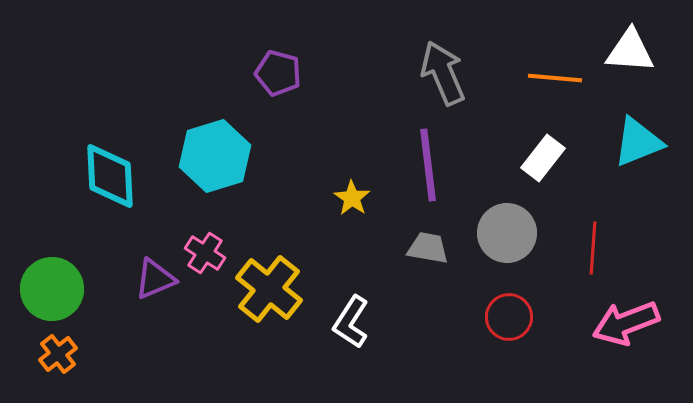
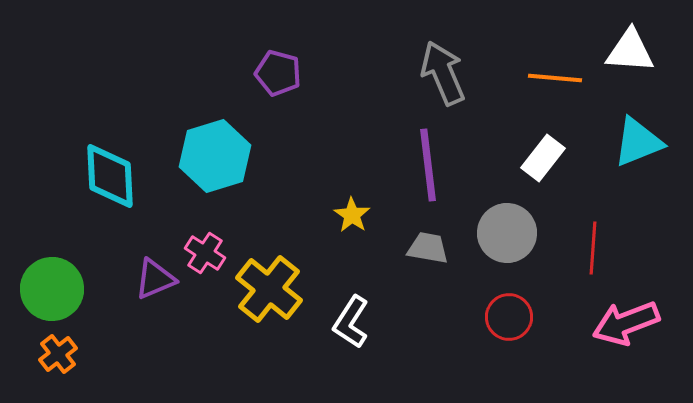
yellow star: moved 17 px down
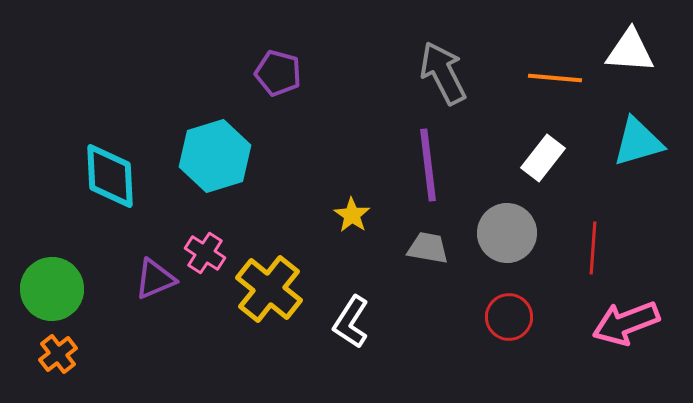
gray arrow: rotated 4 degrees counterclockwise
cyan triangle: rotated 6 degrees clockwise
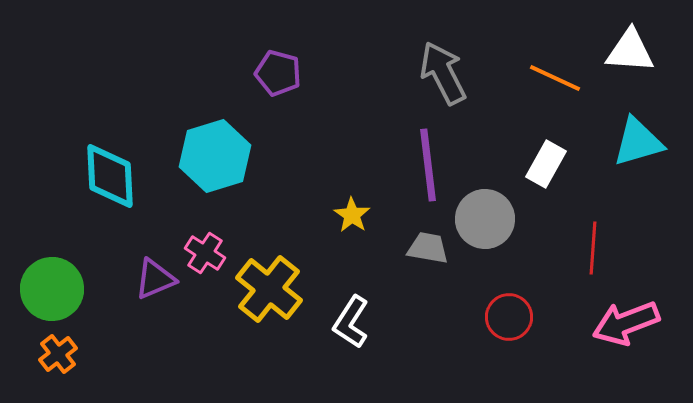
orange line: rotated 20 degrees clockwise
white rectangle: moved 3 px right, 6 px down; rotated 9 degrees counterclockwise
gray circle: moved 22 px left, 14 px up
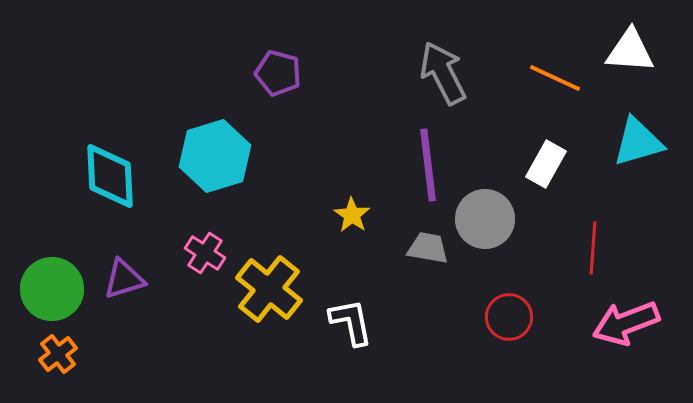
purple triangle: moved 31 px left; rotated 6 degrees clockwise
white L-shape: rotated 136 degrees clockwise
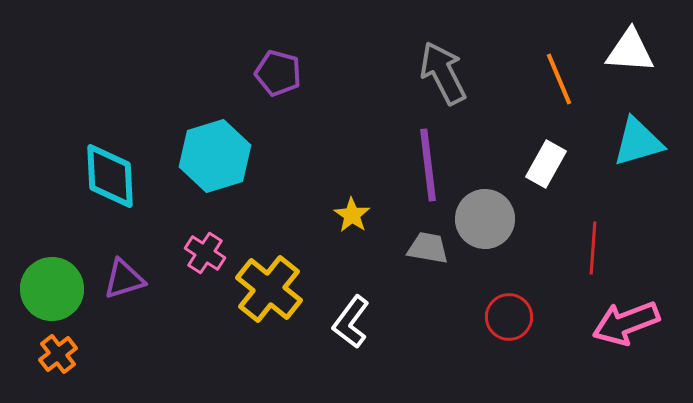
orange line: moved 4 px right, 1 px down; rotated 42 degrees clockwise
white L-shape: rotated 132 degrees counterclockwise
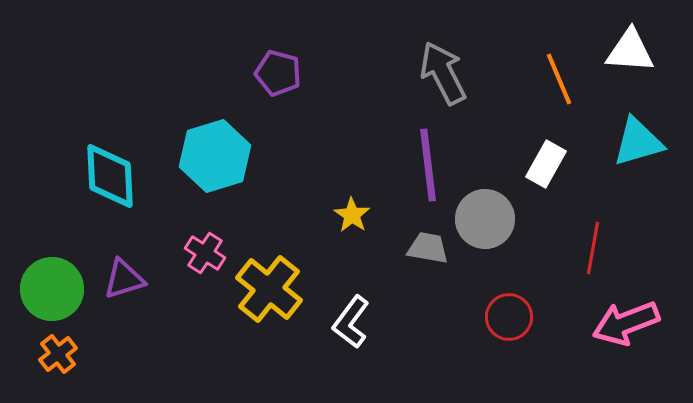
red line: rotated 6 degrees clockwise
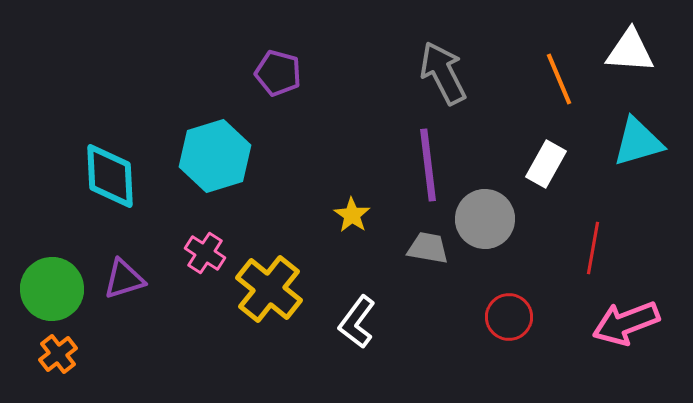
white L-shape: moved 6 px right
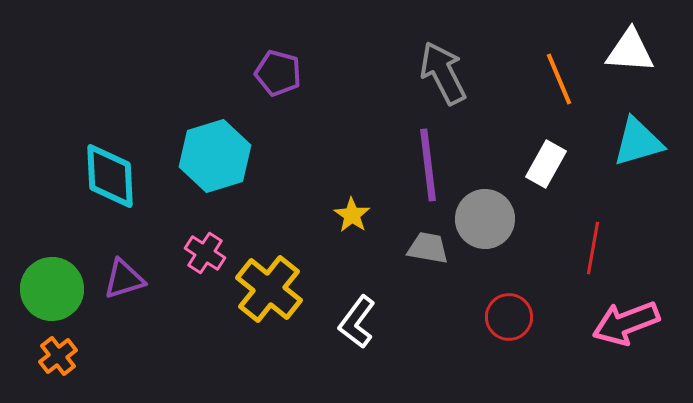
orange cross: moved 2 px down
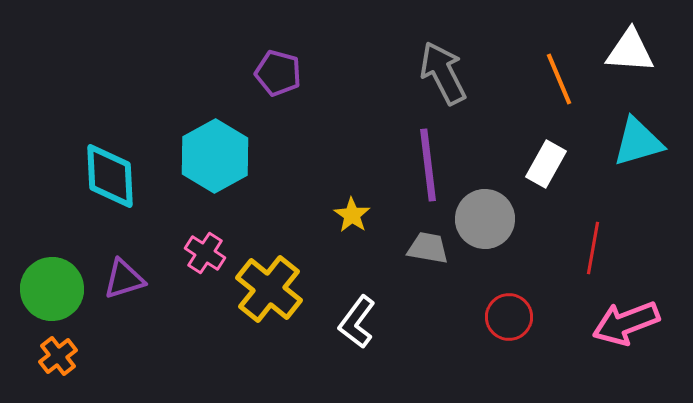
cyan hexagon: rotated 12 degrees counterclockwise
